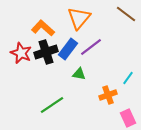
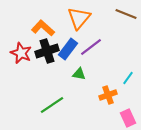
brown line: rotated 15 degrees counterclockwise
black cross: moved 1 px right, 1 px up
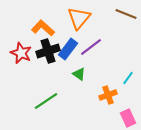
black cross: moved 1 px right
green triangle: rotated 24 degrees clockwise
green line: moved 6 px left, 4 px up
